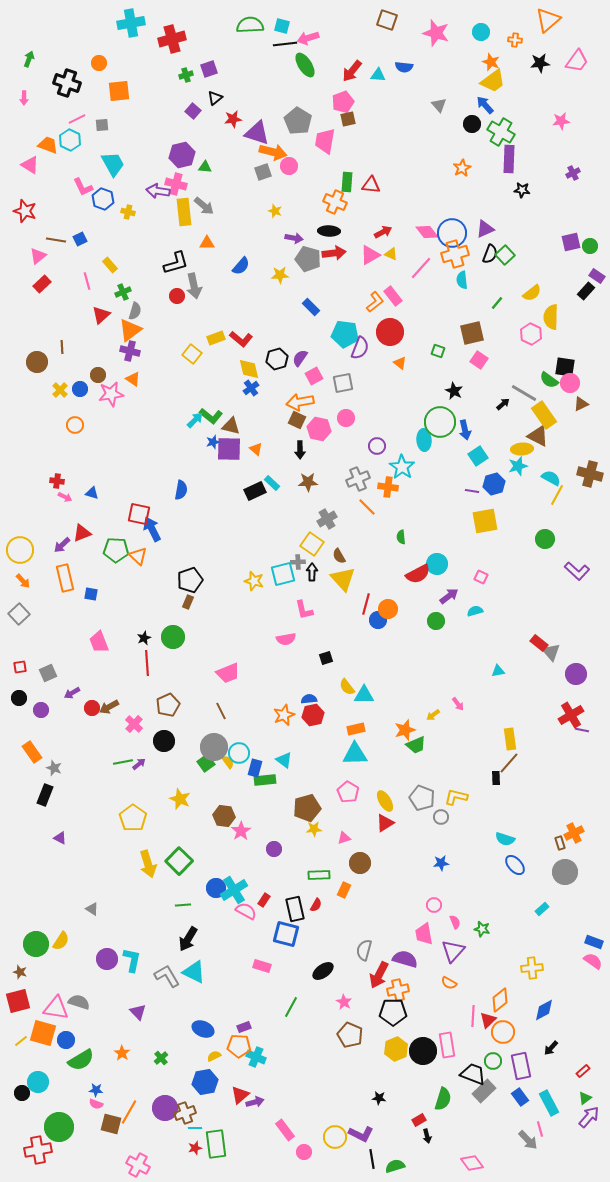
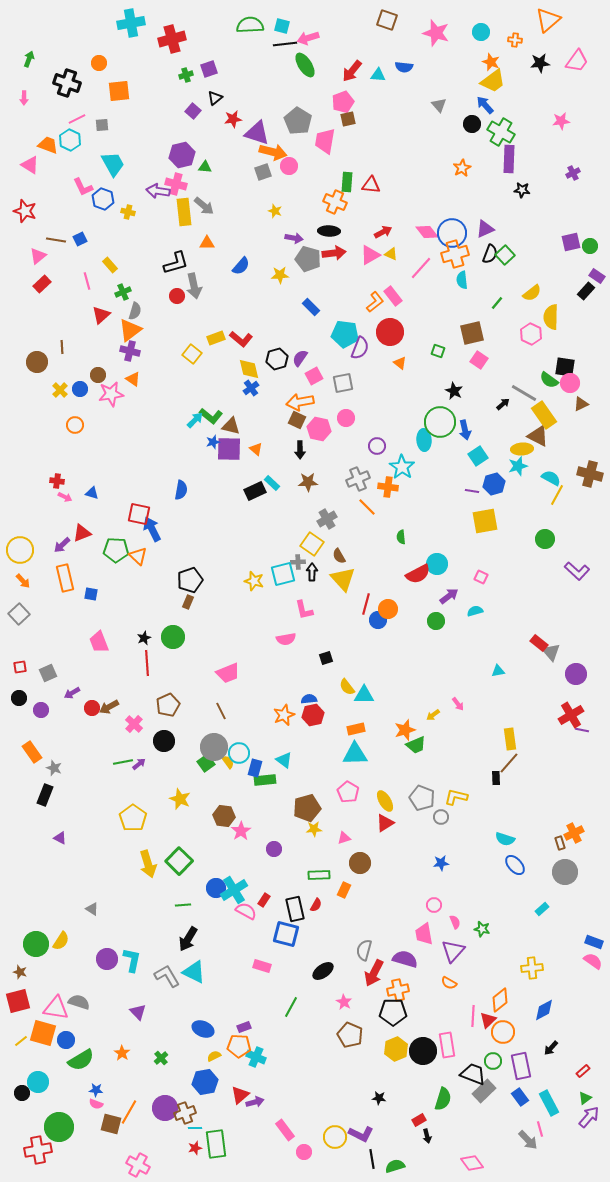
red arrow at (379, 975): moved 5 px left, 2 px up
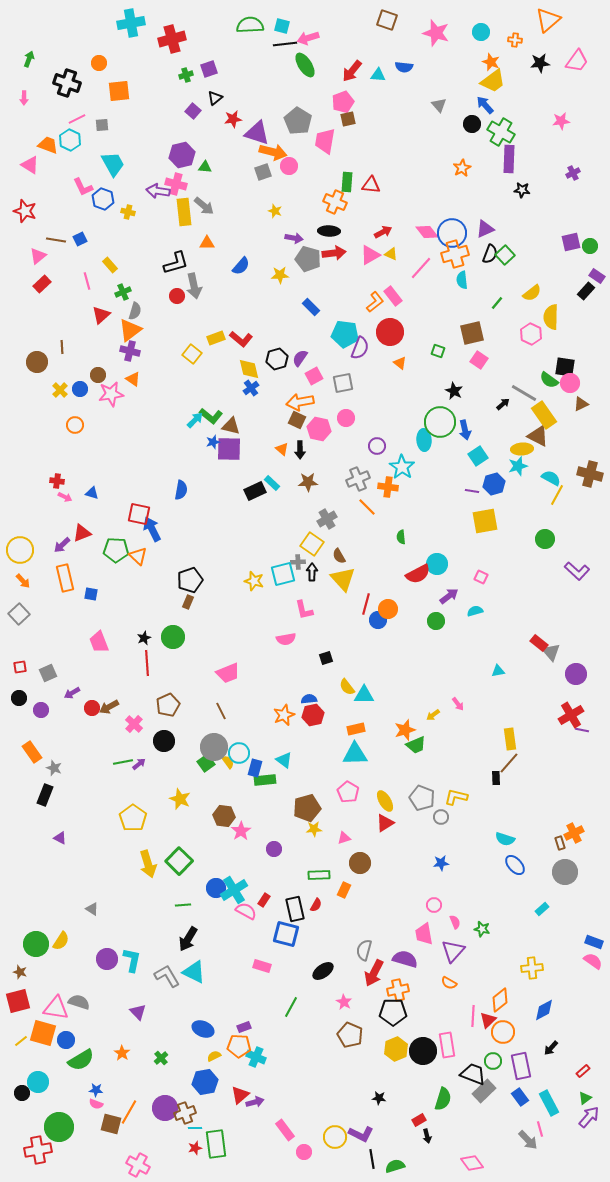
orange triangle at (256, 449): moved 26 px right
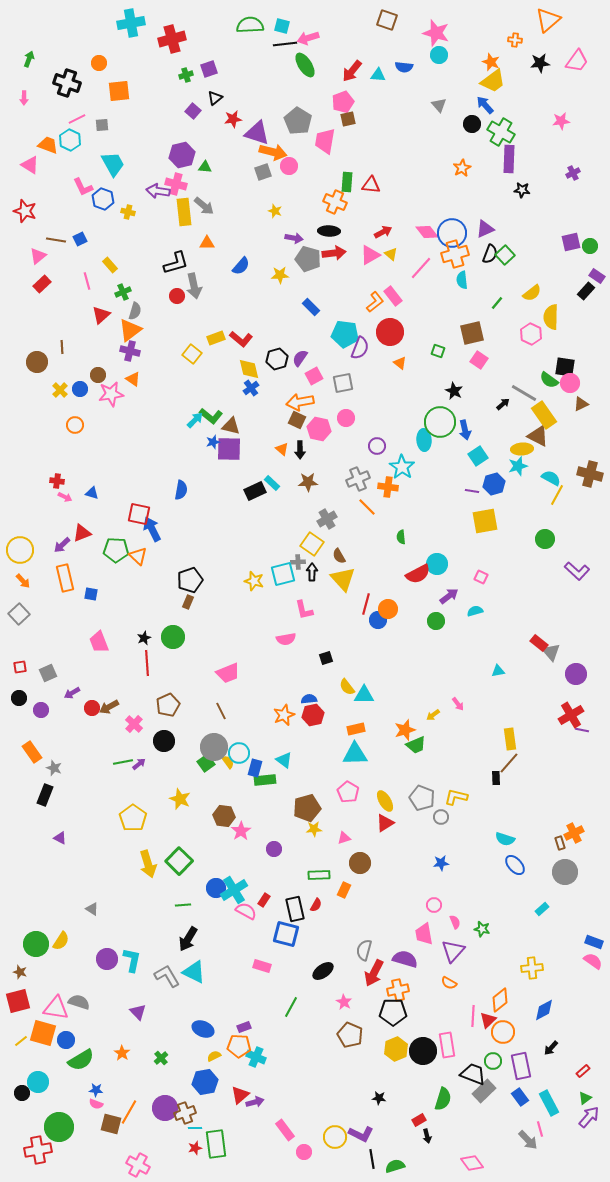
cyan circle at (481, 32): moved 42 px left, 23 px down
yellow triangle at (391, 254): rotated 16 degrees clockwise
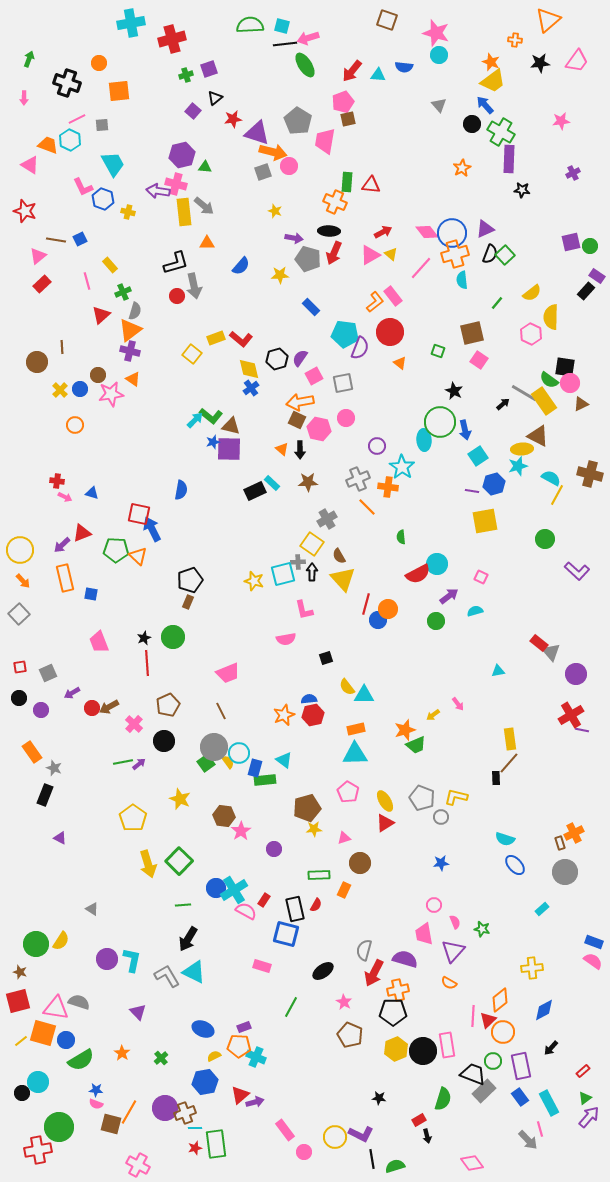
red arrow at (334, 253): rotated 120 degrees clockwise
yellow rectangle at (544, 415): moved 14 px up
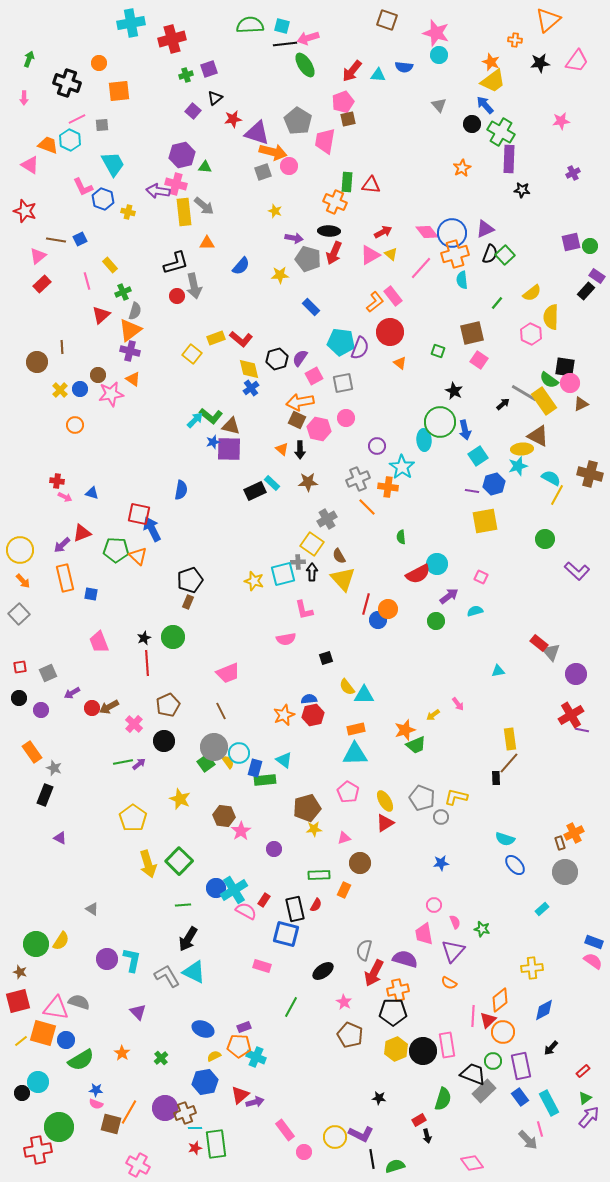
cyan pentagon at (345, 334): moved 4 px left, 8 px down
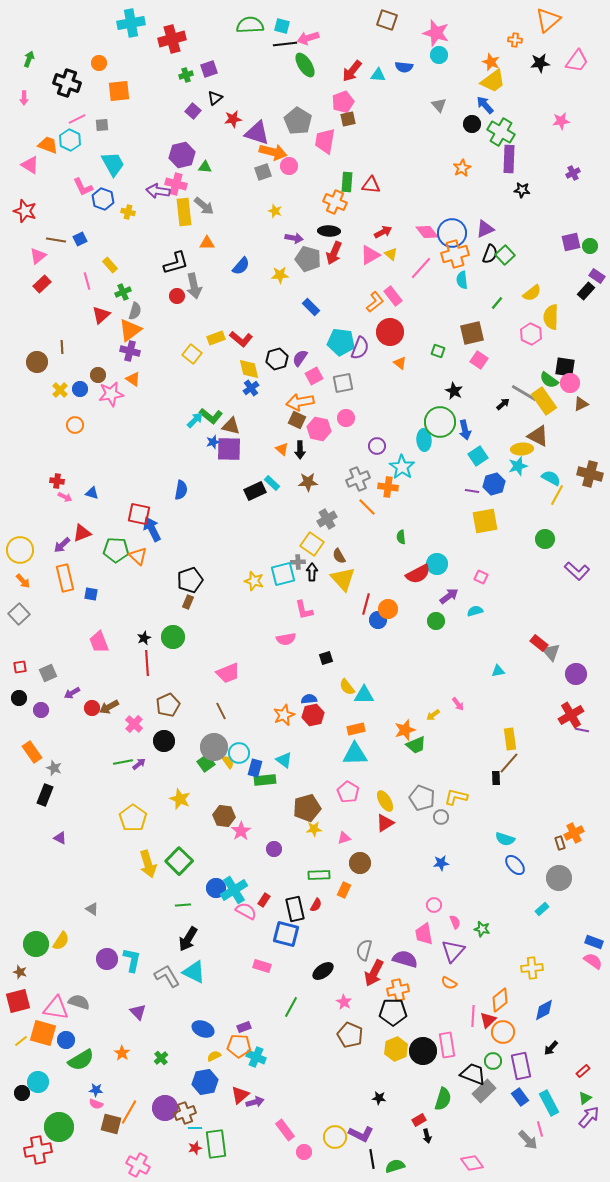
gray circle at (565, 872): moved 6 px left, 6 px down
